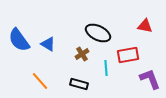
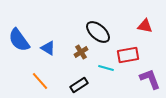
black ellipse: moved 1 px up; rotated 15 degrees clockwise
blue triangle: moved 4 px down
brown cross: moved 1 px left, 2 px up
cyan line: rotated 70 degrees counterclockwise
black rectangle: moved 1 px down; rotated 48 degrees counterclockwise
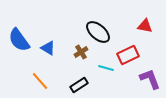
red rectangle: rotated 15 degrees counterclockwise
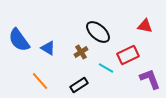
cyan line: rotated 14 degrees clockwise
